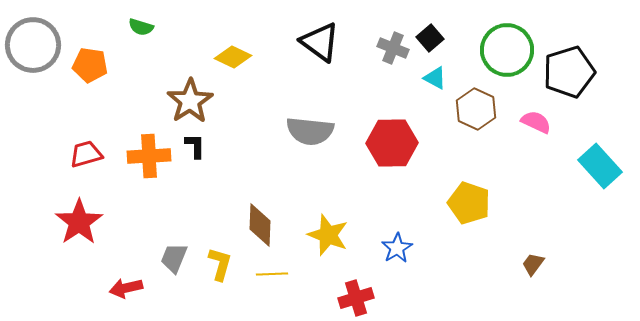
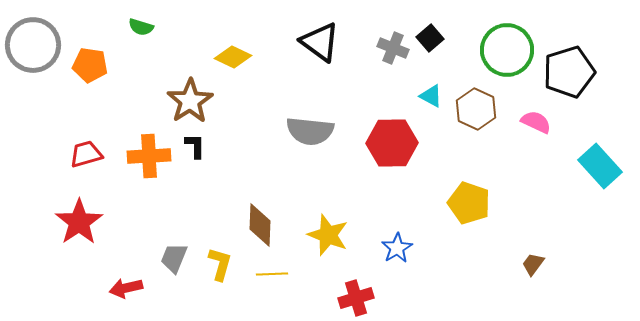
cyan triangle: moved 4 px left, 18 px down
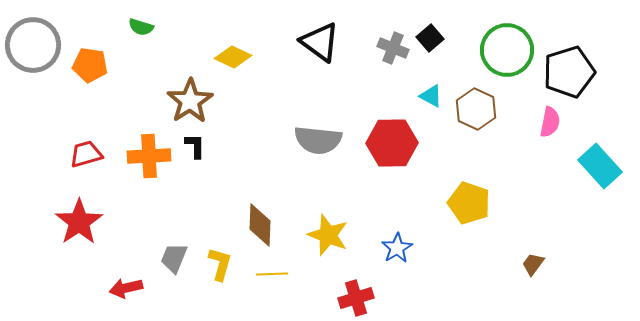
pink semicircle: moved 14 px right; rotated 76 degrees clockwise
gray semicircle: moved 8 px right, 9 px down
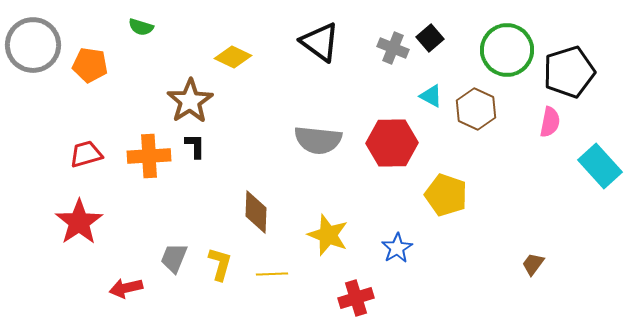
yellow pentagon: moved 23 px left, 8 px up
brown diamond: moved 4 px left, 13 px up
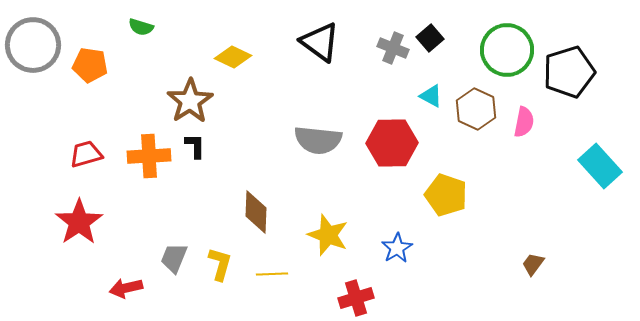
pink semicircle: moved 26 px left
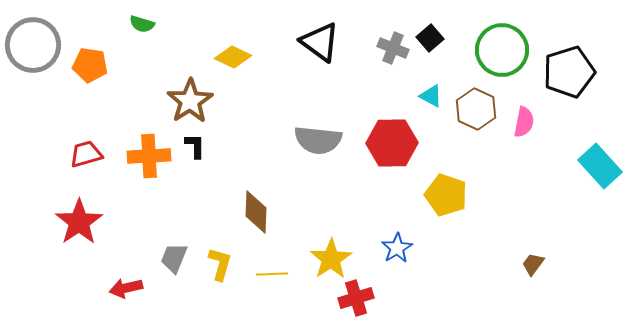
green semicircle: moved 1 px right, 3 px up
green circle: moved 5 px left
yellow star: moved 3 px right, 24 px down; rotated 18 degrees clockwise
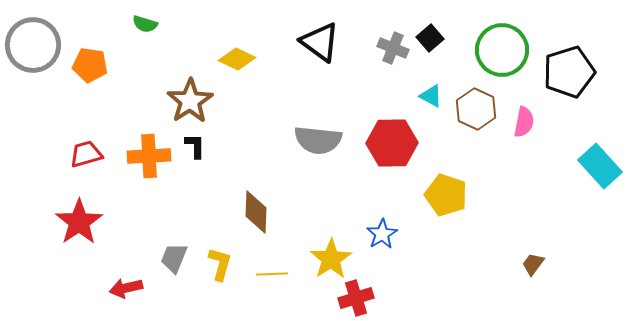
green semicircle: moved 3 px right
yellow diamond: moved 4 px right, 2 px down
blue star: moved 15 px left, 14 px up
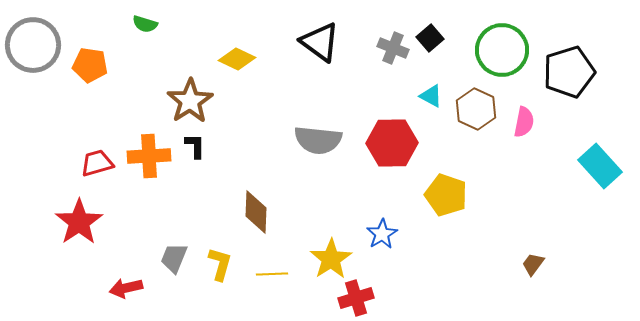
red trapezoid: moved 11 px right, 9 px down
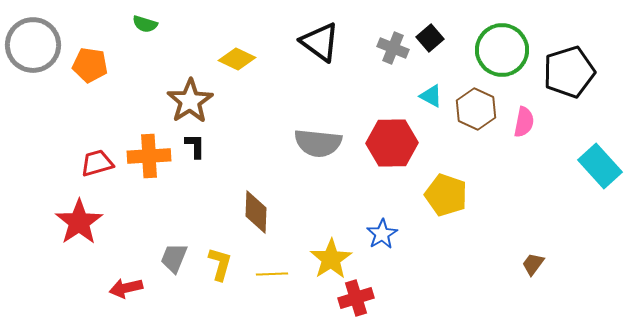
gray semicircle: moved 3 px down
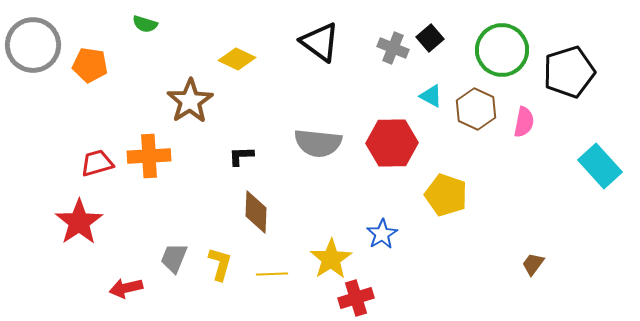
black L-shape: moved 46 px right, 10 px down; rotated 92 degrees counterclockwise
